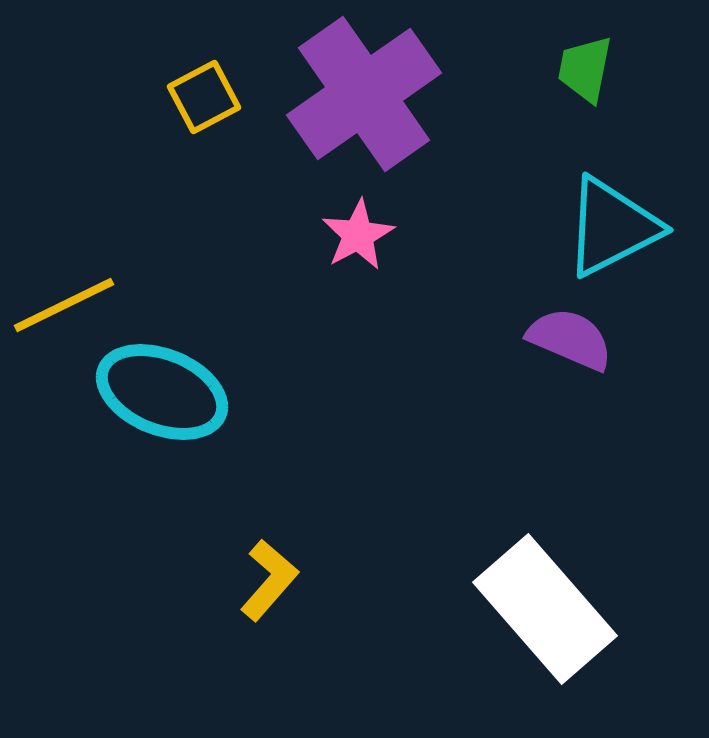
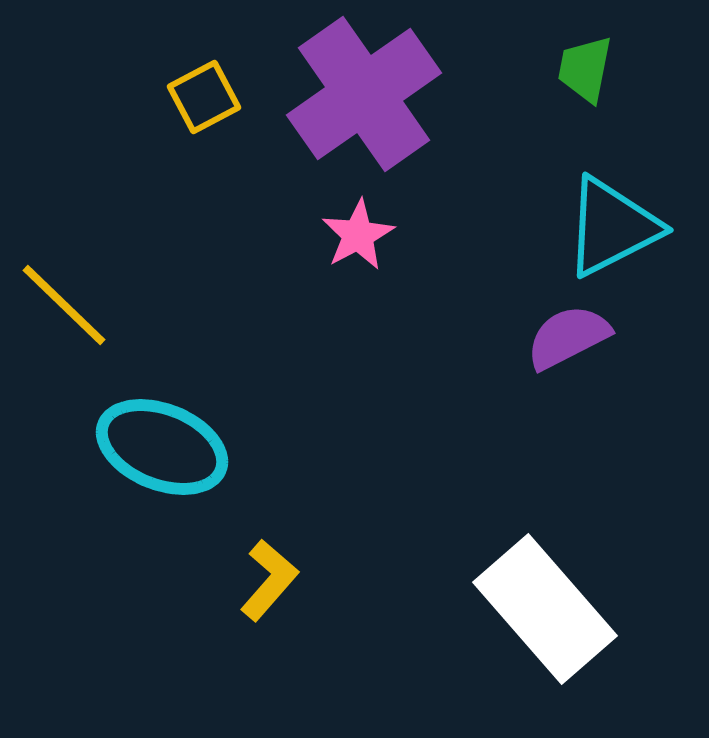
yellow line: rotated 70 degrees clockwise
purple semicircle: moved 2 px left, 2 px up; rotated 50 degrees counterclockwise
cyan ellipse: moved 55 px down
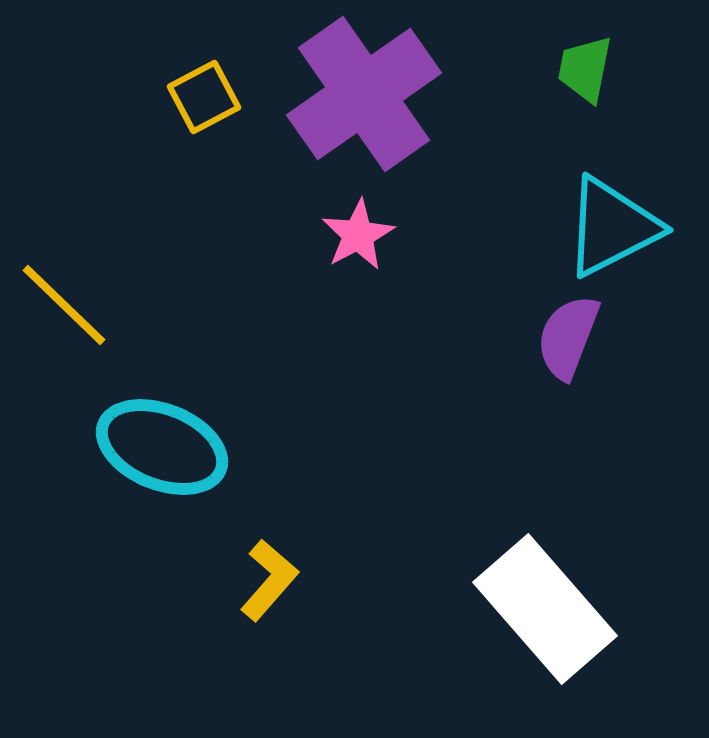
purple semicircle: rotated 42 degrees counterclockwise
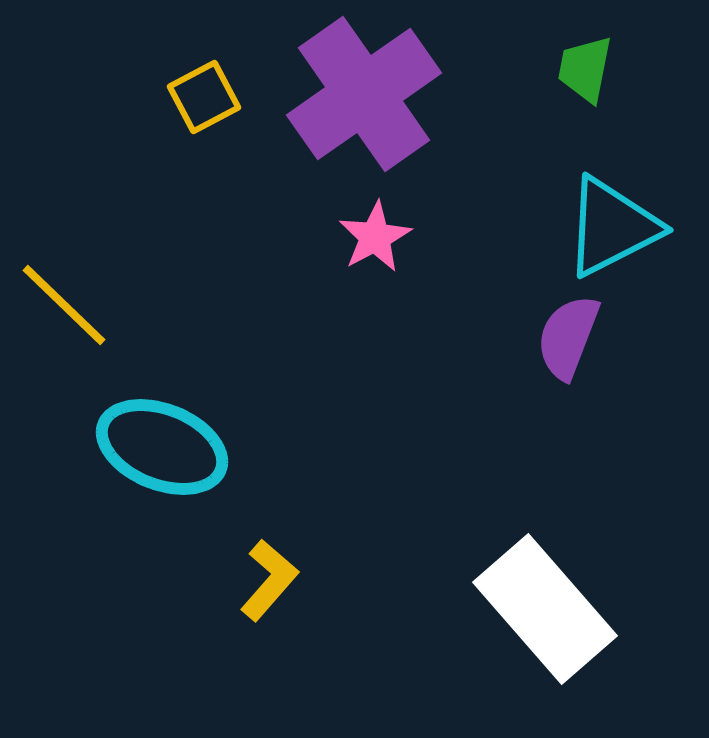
pink star: moved 17 px right, 2 px down
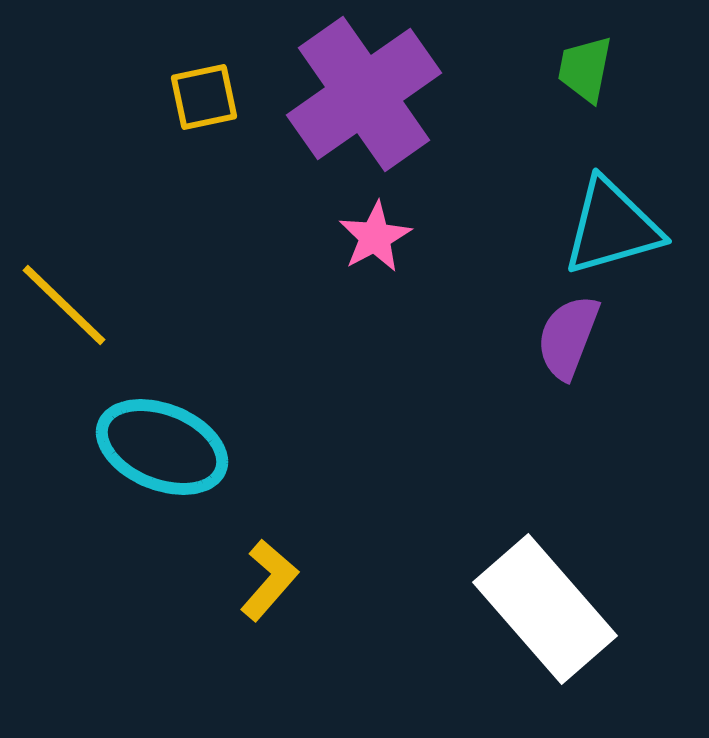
yellow square: rotated 16 degrees clockwise
cyan triangle: rotated 11 degrees clockwise
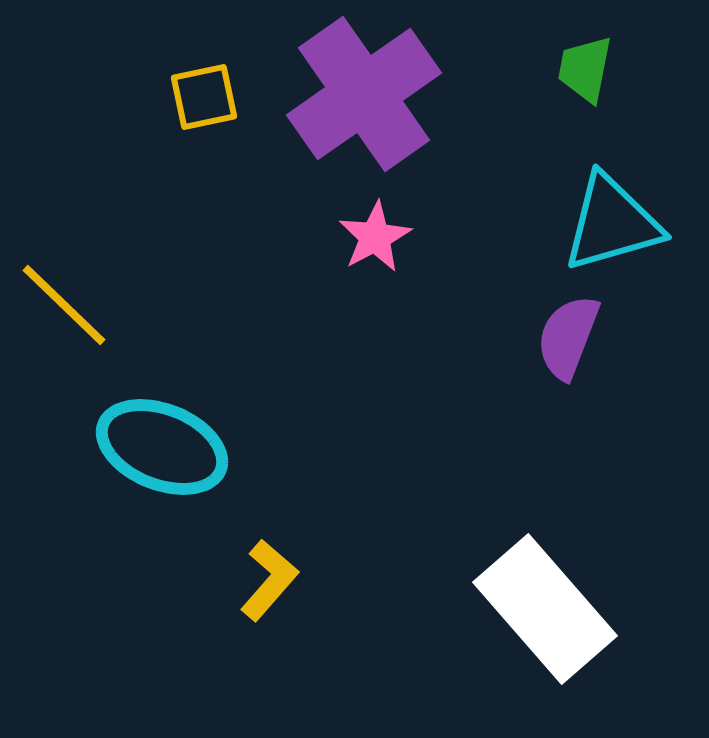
cyan triangle: moved 4 px up
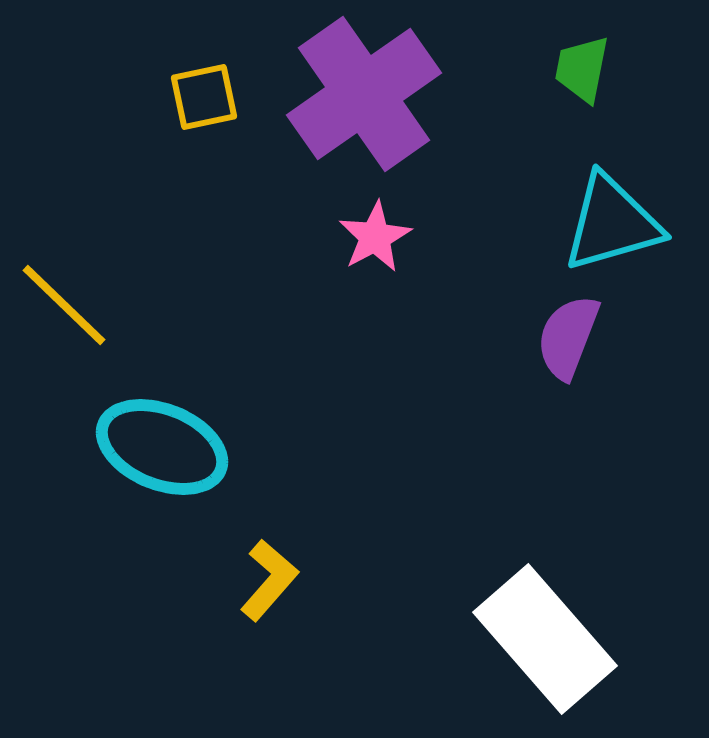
green trapezoid: moved 3 px left
white rectangle: moved 30 px down
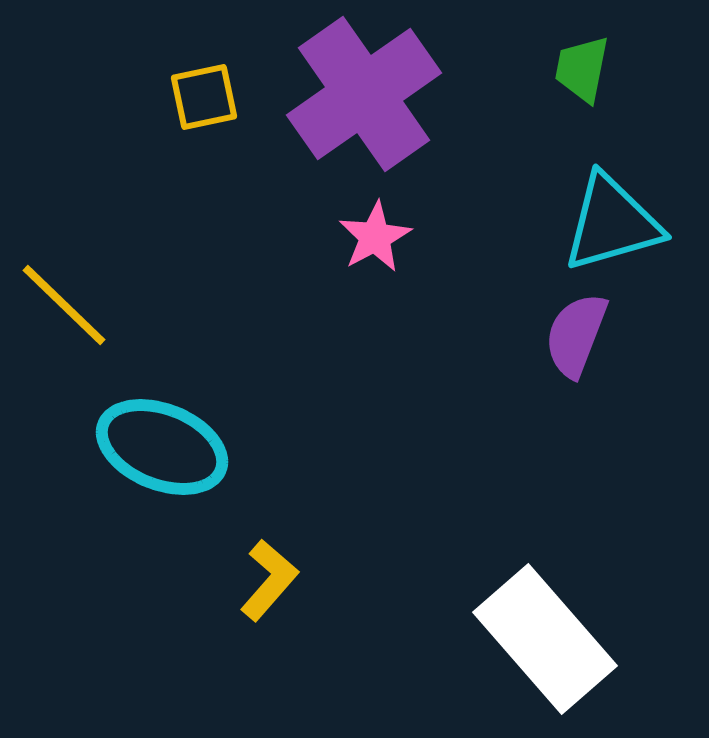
purple semicircle: moved 8 px right, 2 px up
